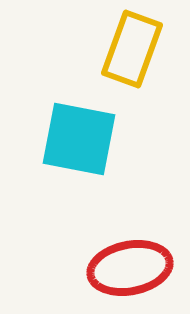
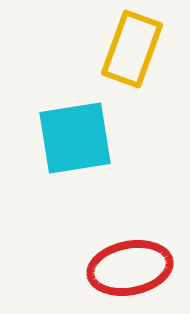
cyan square: moved 4 px left, 1 px up; rotated 20 degrees counterclockwise
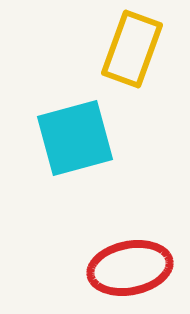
cyan square: rotated 6 degrees counterclockwise
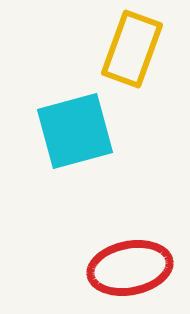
cyan square: moved 7 px up
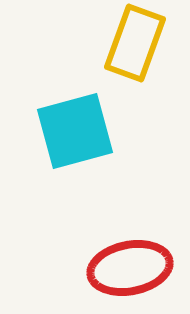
yellow rectangle: moved 3 px right, 6 px up
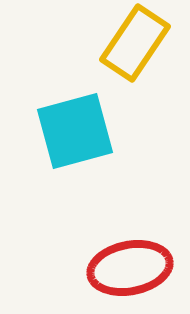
yellow rectangle: rotated 14 degrees clockwise
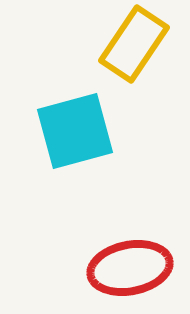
yellow rectangle: moved 1 px left, 1 px down
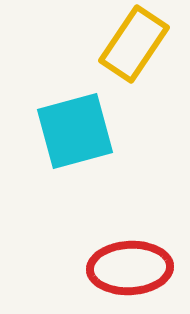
red ellipse: rotated 8 degrees clockwise
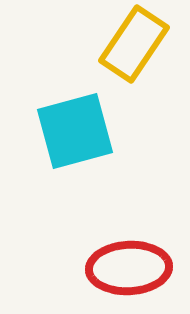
red ellipse: moved 1 px left
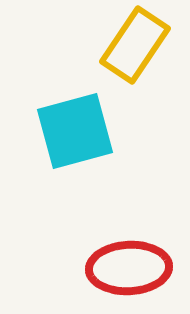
yellow rectangle: moved 1 px right, 1 px down
